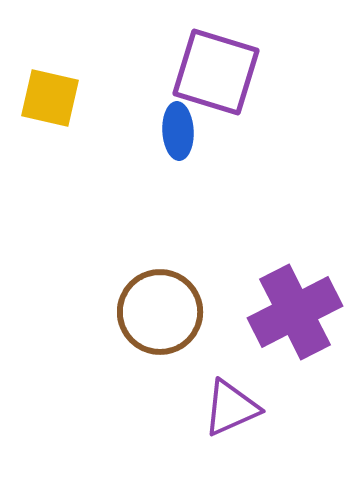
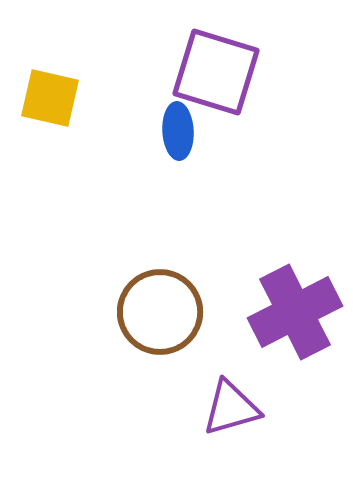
purple triangle: rotated 8 degrees clockwise
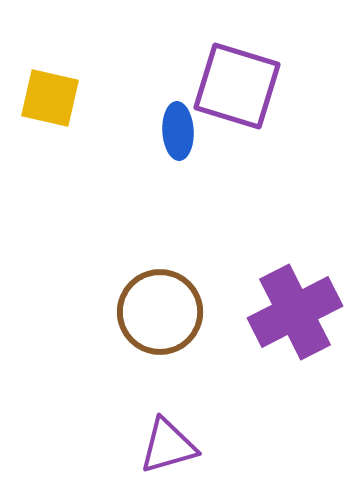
purple square: moved 21 px right, 14 px down
purple triangle: moved 63 px left, 38 px down
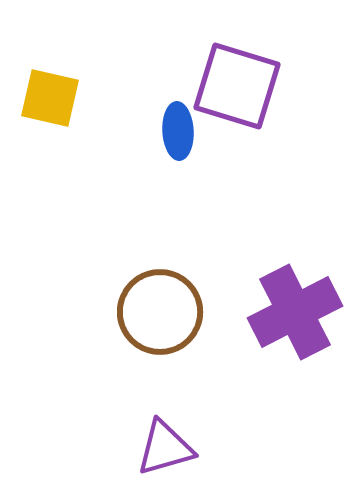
purple triangle: moved 3 px left, 2 px down
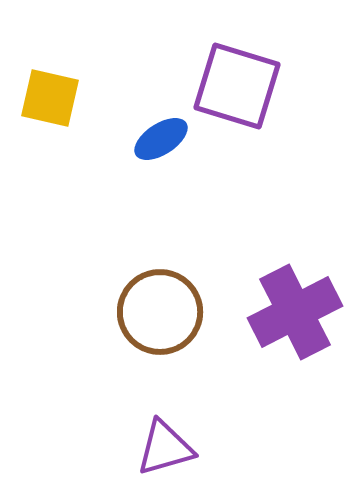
blue ellipse: moved 17 px left, 8 px down; rotated 60 degrees clockwise
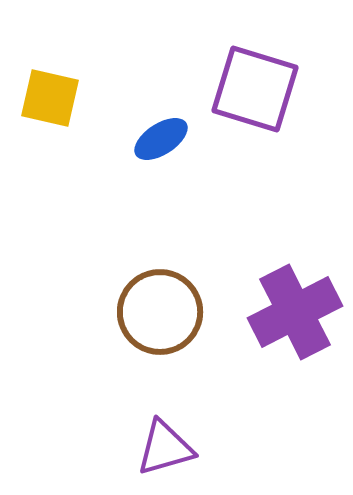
purple square: moved 18 px right, 3 px down
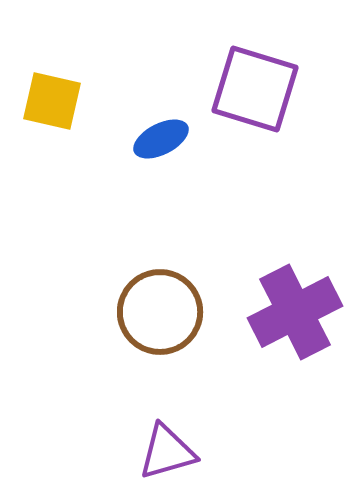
yellow square: moved 2 px right, 3 px down
blue ellipse: rotated 6 degrees clockwise
purple triangle: moved 2 px right, 4 px down
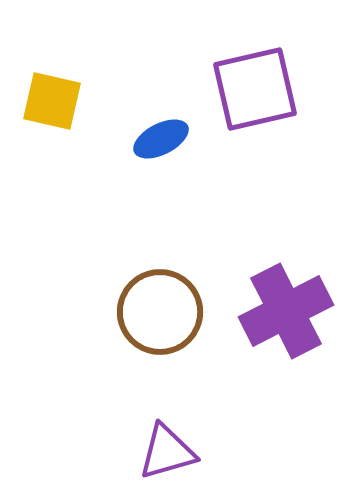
purple square: rotated 30 degrees counterclockwise
purple cross: moved 9 px left, 1 px up
